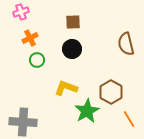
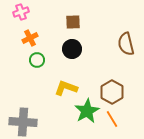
brown hexagon: moved 1 px right
orange line: moved 17 px left
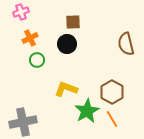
black circle: moved 5 px left, 5 px up
yellow L-shape: moved 1 px down
gray cross: rotated 16 degrees counterclockwise
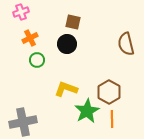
brown square: rotated 14 degrees clockwise
brown hexagon: moved 3 px left
orange line: rotated 30 degrees clockwise
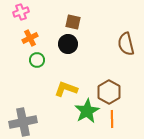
black circle: moved 1 px right
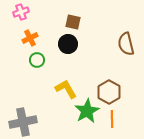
yellow L-shape: rotated 40 degrees clockwise
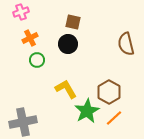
orange line: moved 2 px right, 1 px up; rotated 48 degrees clockwise
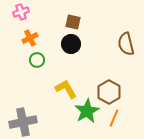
black circle: moved 3 px right
orange line: rotated 24 degrees counterclockwise
